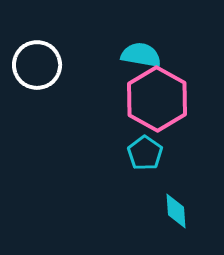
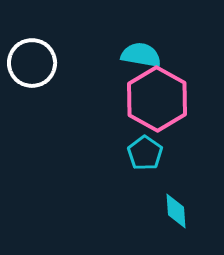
white circle: moved 5 px left, 2 px up
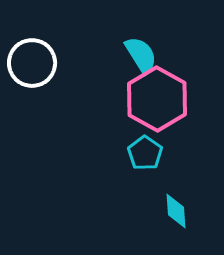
cyan semicircle: rotated 48 degrees clockwise
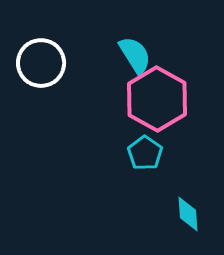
cyan semicircle: moved 6 px left
white circle: moved 9 px right
cyan diamond: moved 12 px right, 3 px down
